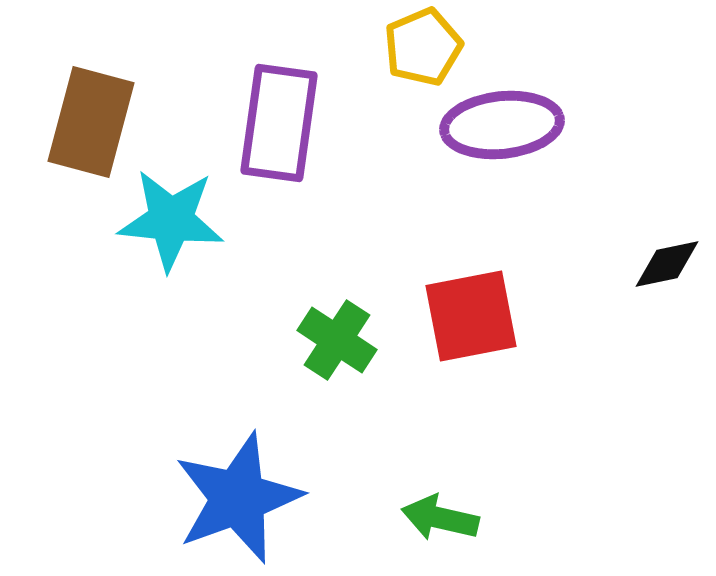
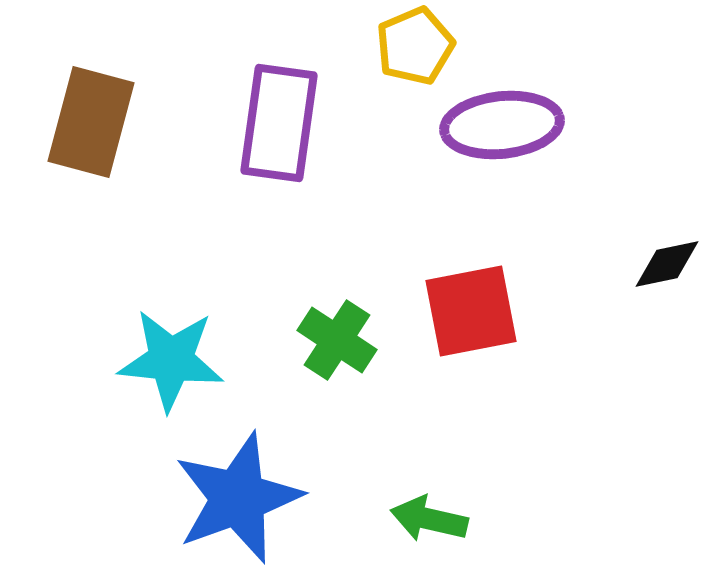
yellow pentagon: moved 8 px left, 1 px up
cyan star: moved 140 px down
red square: moved 5 px up
green arrow: moved 11 px left, 1 px down
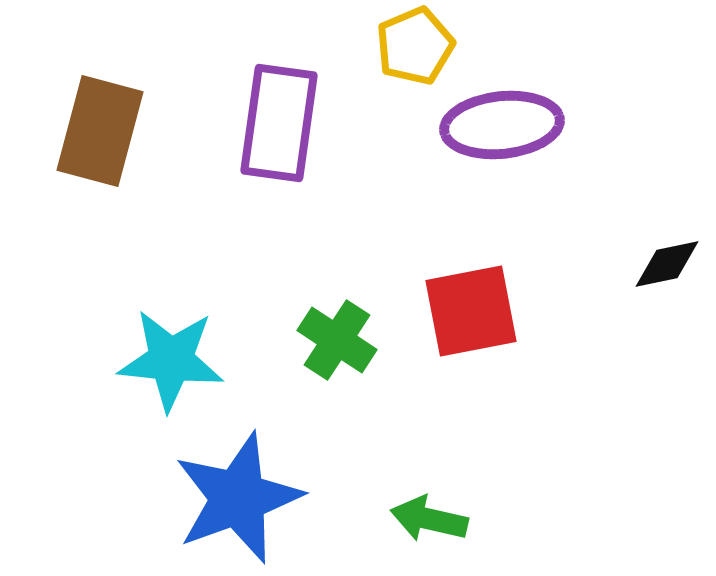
brown rectangle: moved 9 px right, 9 px down
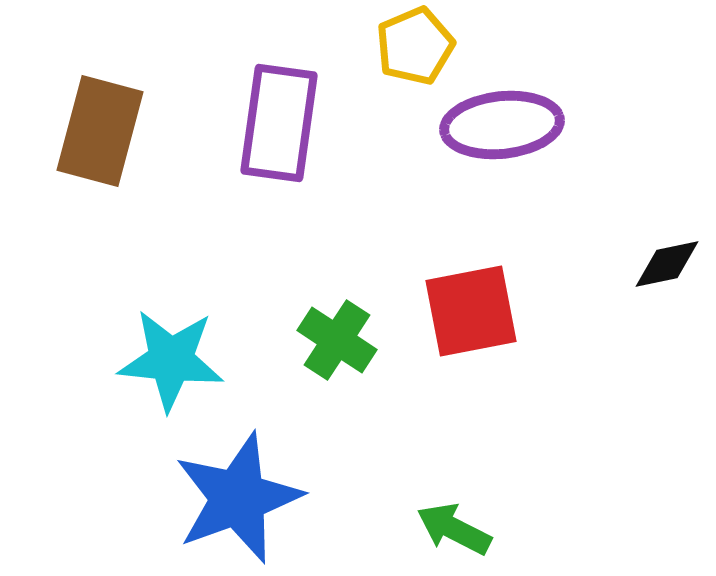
green arrow: moved 25 px right, 10 px down; rotated 14 degrees clockwise
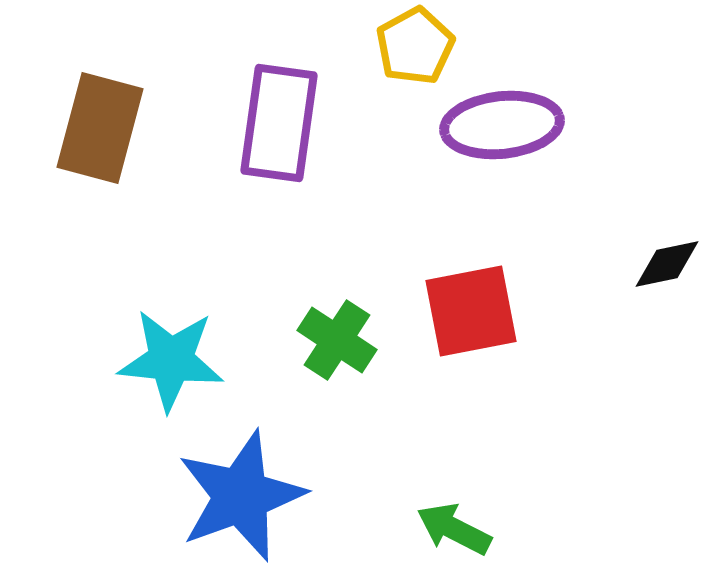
yellow pentagon: rotated 6 degrees counterclockwise
brown rectangle: moved 3 px up
blue star: moved 3 px right, 2 px up
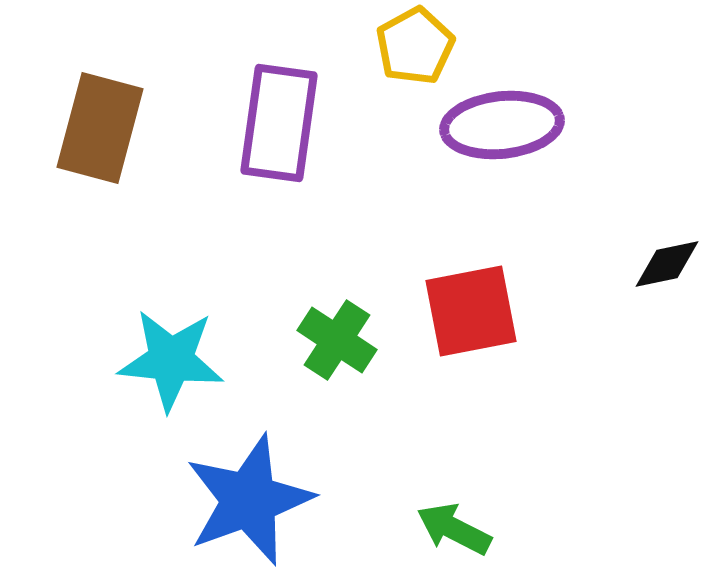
blue star: moved 8 px right, 4 px down
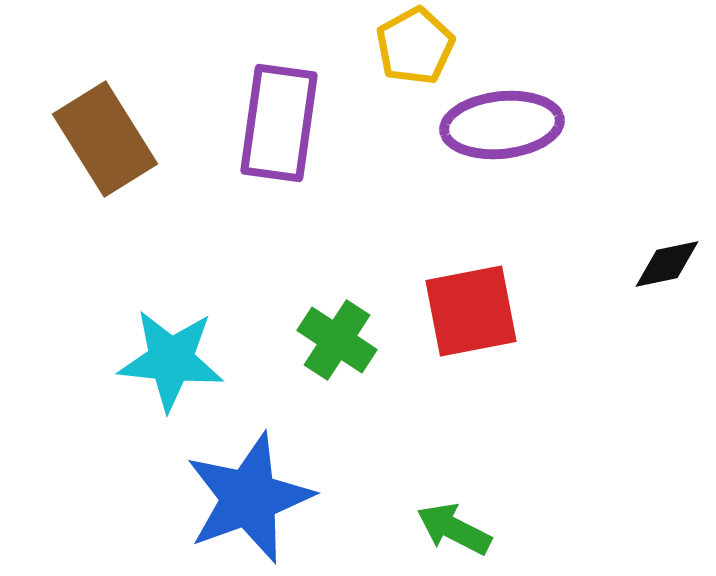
brown rectangle: moved 5 px right, 11 px down; rotated 47 degrees counterclockwise
blue star: moved 2 px up
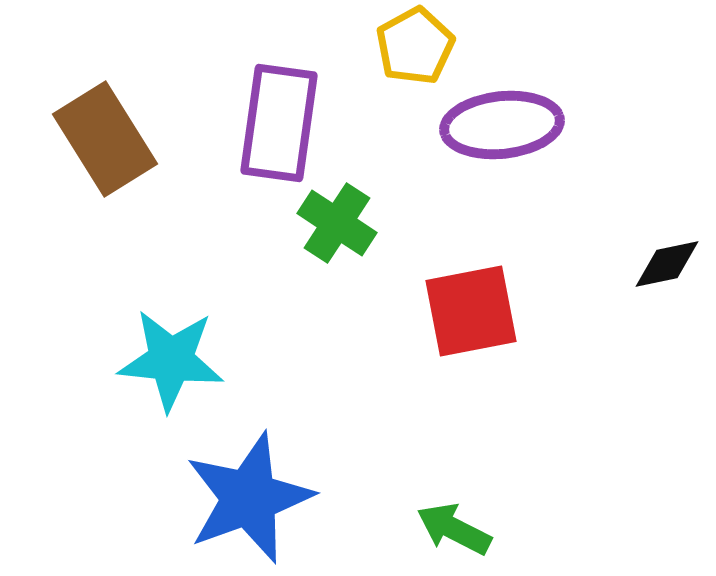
green cross: moved 117 px up
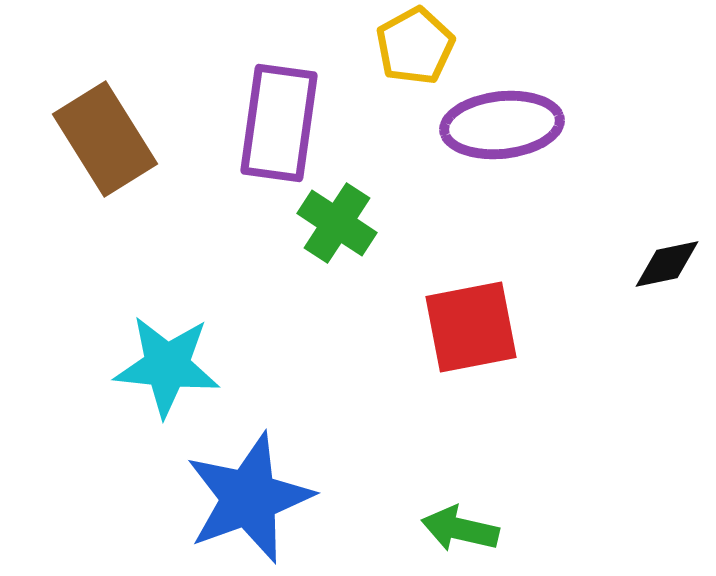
red square: moved 16 px down
cyan star: moved 4 px left, 6 px down
green arrow: moved 6 px right; rotated 14 degrees counterclockwise
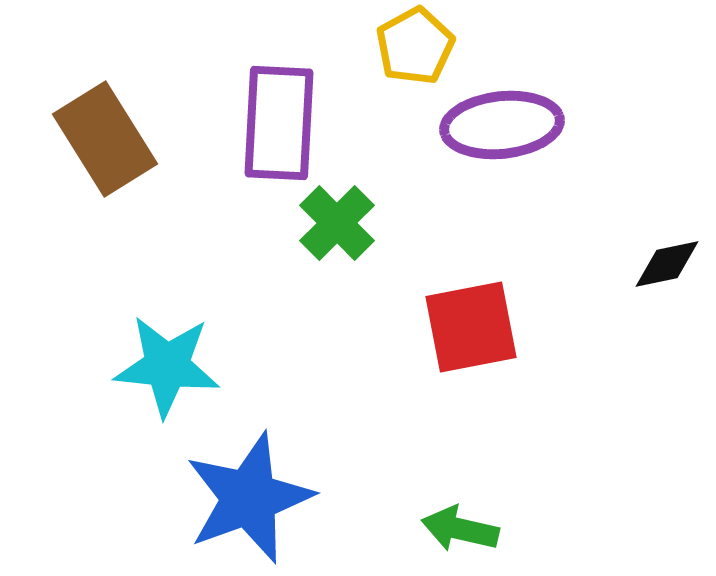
purple rectangle: rotated 5 degrees counterclockwise
green cross: rotated 12 degrees clockwise
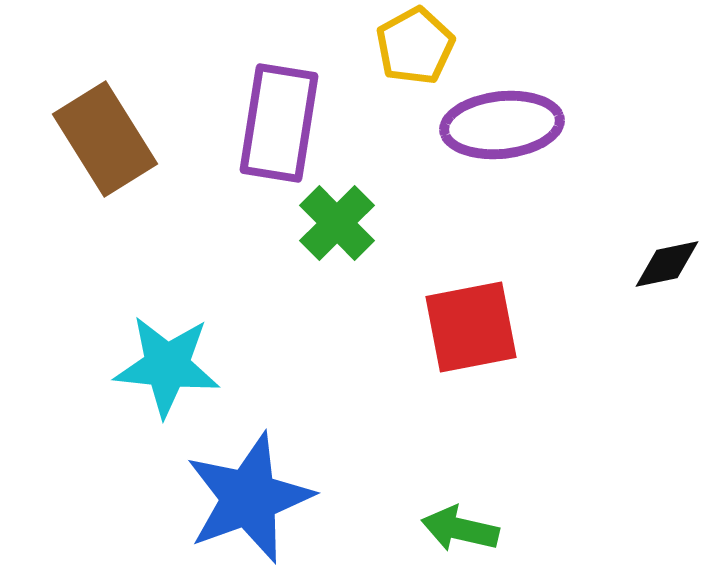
purple rectangle: rotated 6 degrees clockwise
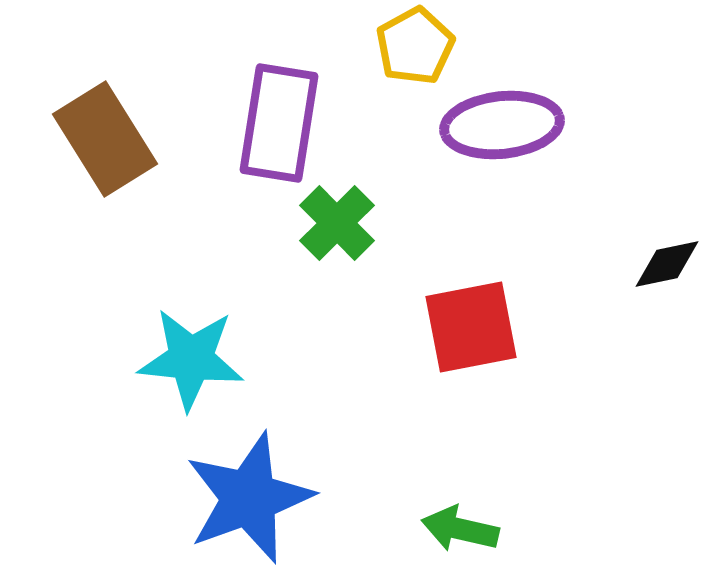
cyan star: moved 24 px right, 7 px up
